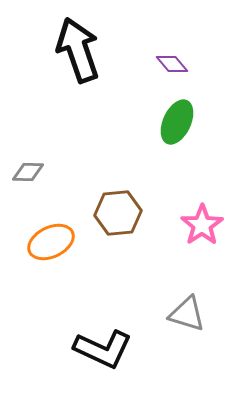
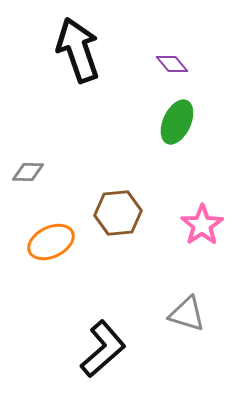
black L-shape: rotated 66 degrees counterclockwise
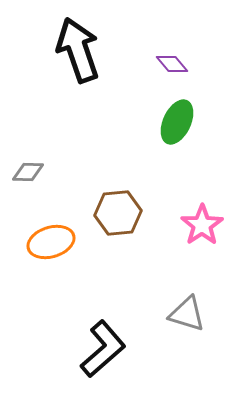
orange ellipse: rotated 9 degrees clockwise
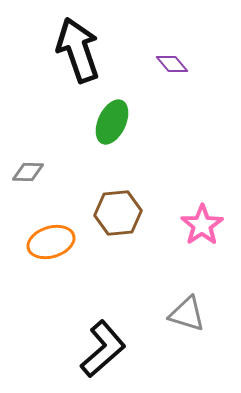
green ellipse: moved 65 px left
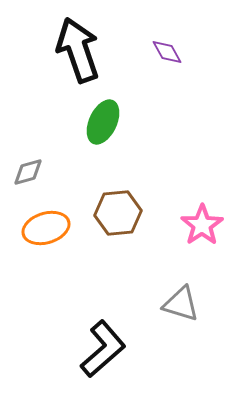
purple diamond: moved 5 px left, 12 px up; rotated 12 degrees clockwise
green ellipse: moved 9 px left
gray diamond: rotated 16 degrees counterclockwise
orange ellipse: moved 5 px left, 14 px up
gray triangle: moved 6 px left, 10 px up
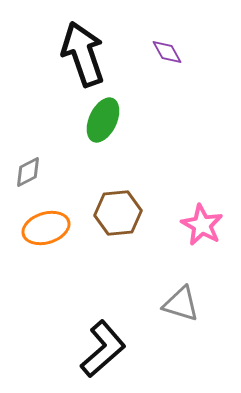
black arrow: moved 5 px right, 4 px down
green ellipse: moved 2 px up
gray diamond: rotated 12 degrees counterclockwise
pink star: rotated 9 degrees counterclockwise
